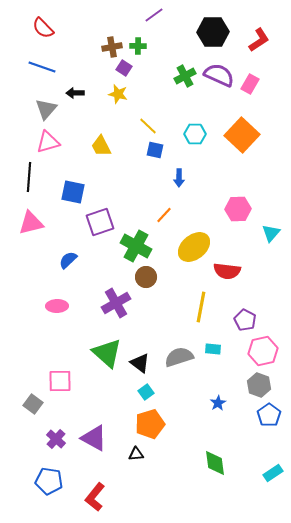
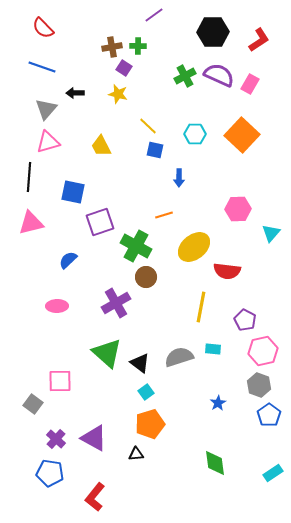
orange line at (164, 215): rotated 30 degrees clockwise
blue pentagon at (49, 481): moved 1 px right, 8 px up
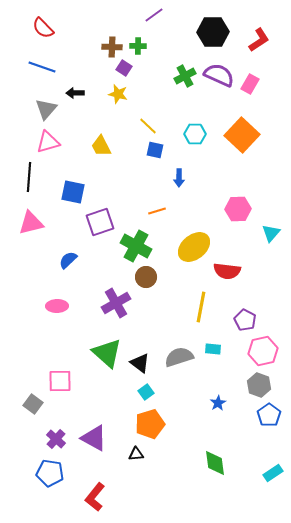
brown cross at (112, 47): rotated 12 degrees clockwise
orange line at (164, 215): moved 7 px left, 4 px up
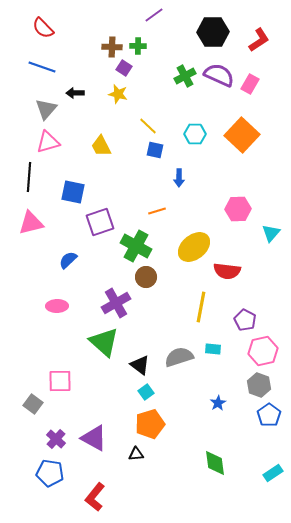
green triangle at (107, 353): moved 3 px left, 11 px up
black triangle at (140, 363): moved 2 px down
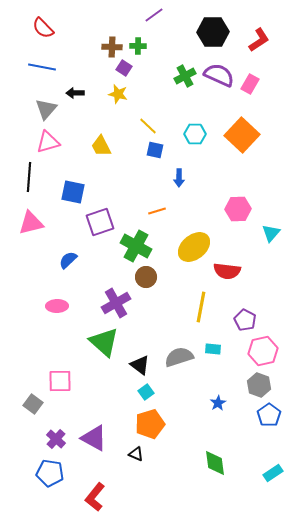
blue line at (42, 67): rotated 8 degrees counterclockwise
black triangle at (136, 454): rotated 28 degrees clockwise
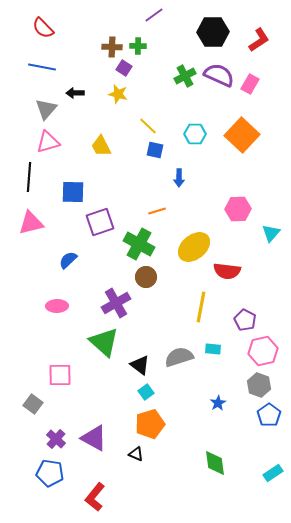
blue square at (73, 192): rotated 10 degrees counterclockwise
green cross at (136, 246): moved 3 px right, 2 px up
pink square at (60, 381): moved 6 px up
